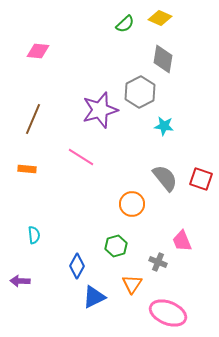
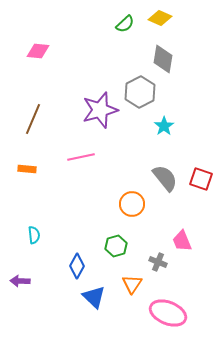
cyan star: rotated 30 degrees clockwise
pink line: rotated 44 degrees counterclockwise
blue triangle: rotated 50 degrees counterclockwise
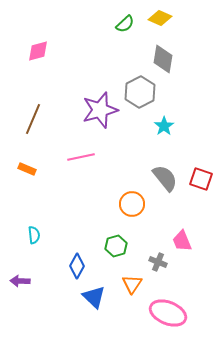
pink diamond: rotated 20 degrees counterclockwise
orange rectangle: rotated 18 degrees clockwise
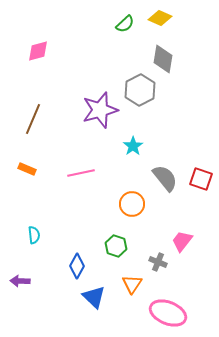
gray hexagon: moved 2 px up
cyan star: moved 31 px left, 20 px down
pink line: moved 16 px down
pink trapezoid: rotated 60 degrees clockwise
green hexagon: rotated 25 degrees counterclockwise
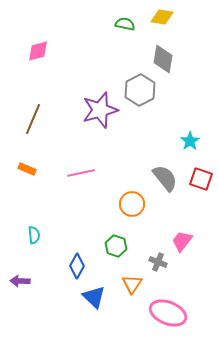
yellow diamond: moved 2 px right, 1 px up; rotated 15 degrees counterclockwise
green semicircle: rotated 126 degrees counterclockwise
cyan star: moved 57 px right, 5 px up
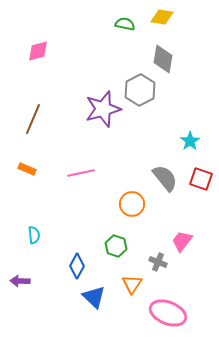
purple star: moved 3 px right, 1 px up
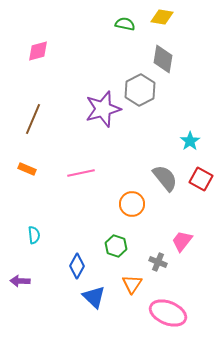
red square: rotated 10 degrees clockwise
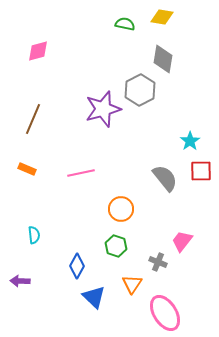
red square: moved 8 px up; rotated 30 degrees counterclockwise
orange circle: moved 11 px left, 5 px down
pink ellipse: moved 3 px left; rotated 36 degrees clockwise
